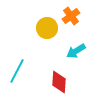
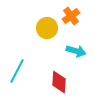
cyan arrow: rotated 132 degrees counterclockwise
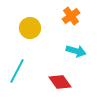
yellow circle: moved 17 px left
red diamond: moved 1 px right; rotated 40 degrees counterclockwise
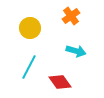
cyan line: moved 12 px right, 4 px up
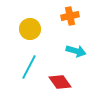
orange cross: moved 1 px left; rotated 24 degrees clockwise
yellow circle: moved 1 px down
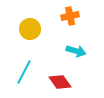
cyan line: moved 5 px left, 5 px down
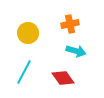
orange cross: moved 8 px down
yellow circle: moved 2 px left, 4 px down
red diamond: moved 3 px right, 4 px up
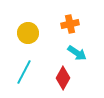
cyan arrow: moved 1 px right, 2 px down; rotated 18 degrees clockwise
red diamond: rotated 65 degrees clockwise
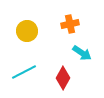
yellow circle: moved 1 px left, 2 px up
cyan arrow: moved 5 px right
cyan line: rotated 35 degrees clockwise
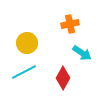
yellow circle: moved 12 px down
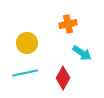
orange cross: moved 2 px left
cyan line: moved 1 px right, 1 px down; rotated 15 degrees clockwise
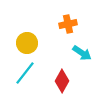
cyan line: rotated 40 degrees counterclockwise
red diamond: moved 1 px left, 3 px down
